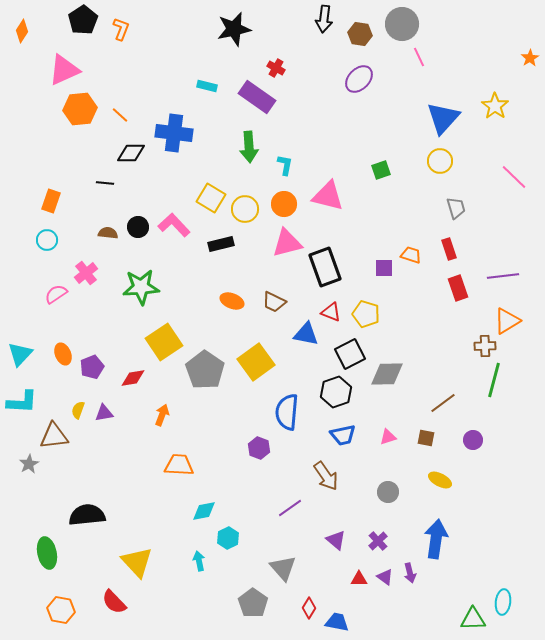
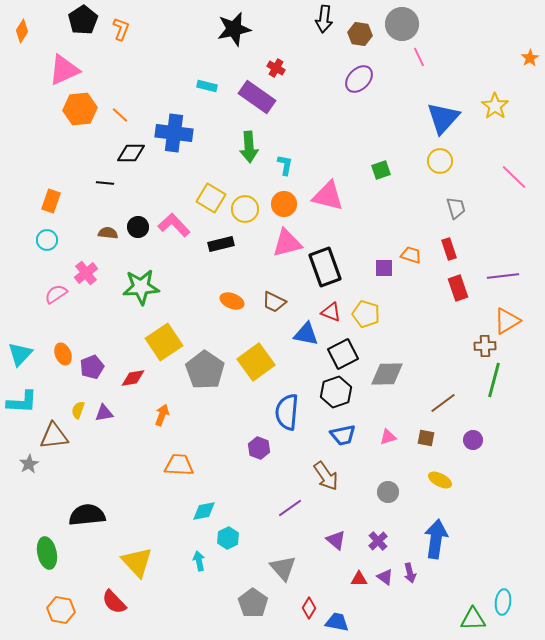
black square at (350, 354): moved 7 px left
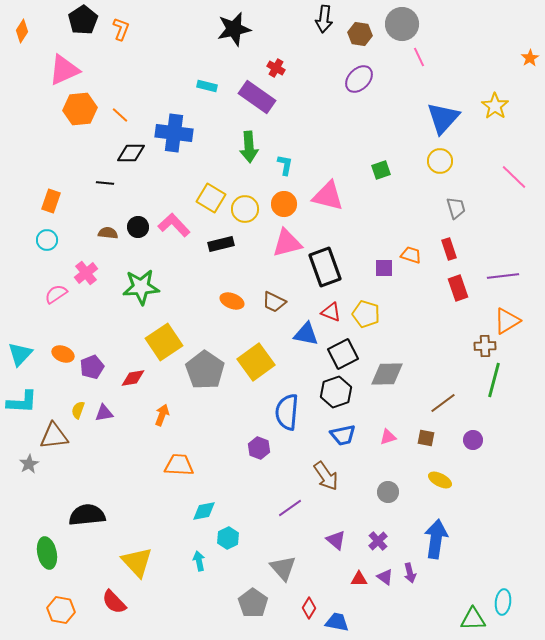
orange ellipse at (63, 354): rotated 45 degrees counterclockwise
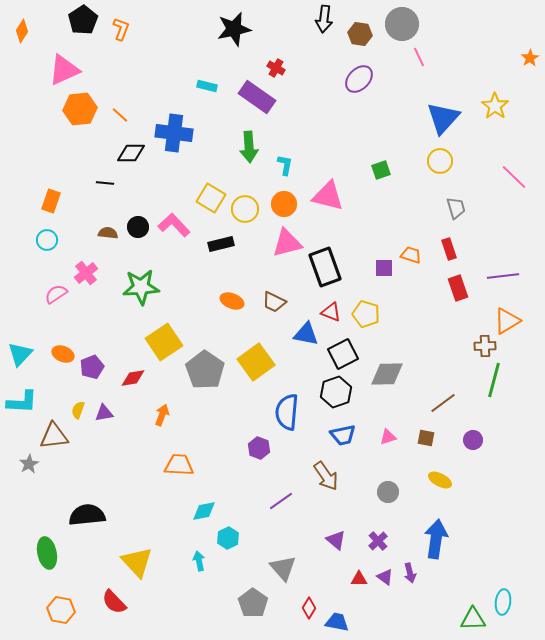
purple line at (290, 508): moved 9 px left, 7 px up
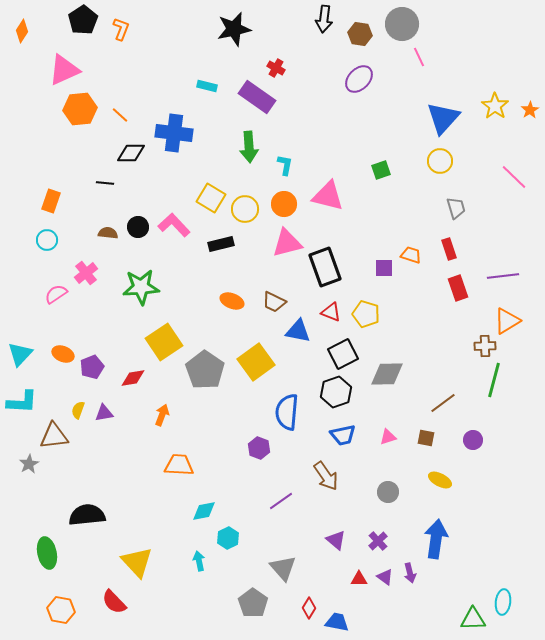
orange star at (530, 58): moved 52 px down
blue triangle at (306, 334): moved 8 px left, 3 px up
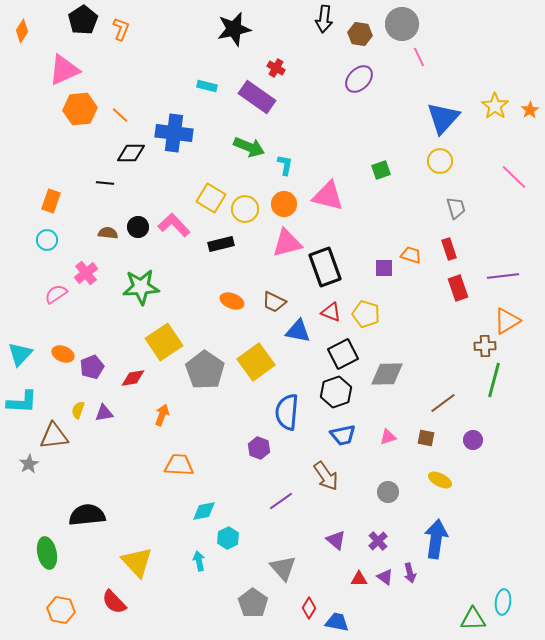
green arrow at (249, 147): rotated 64 degrees counterclockwise
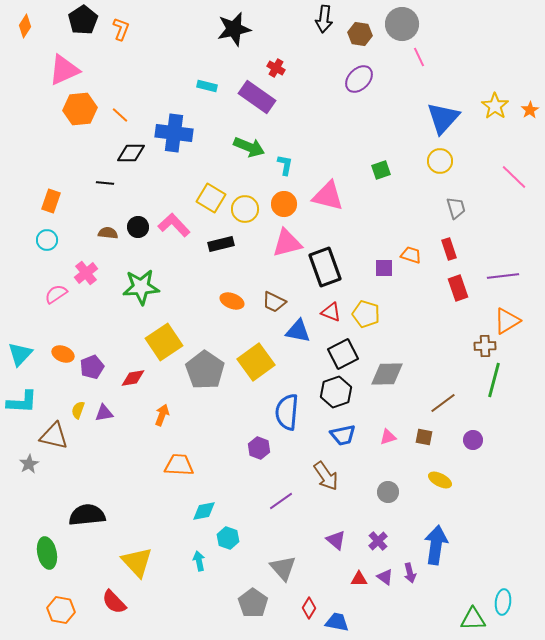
orange diamond at (22, 31): moved 3 px right, 5 px up
brown triangle at (54, 436): rotated 20 degrees clockwise
brown square at (426, 438): moved 2 px left, 1 px up
cyan hexagon at (228, 538): rotated 15 degrees counterclockwise
blue arrow at (436, 539): moved 6 px down
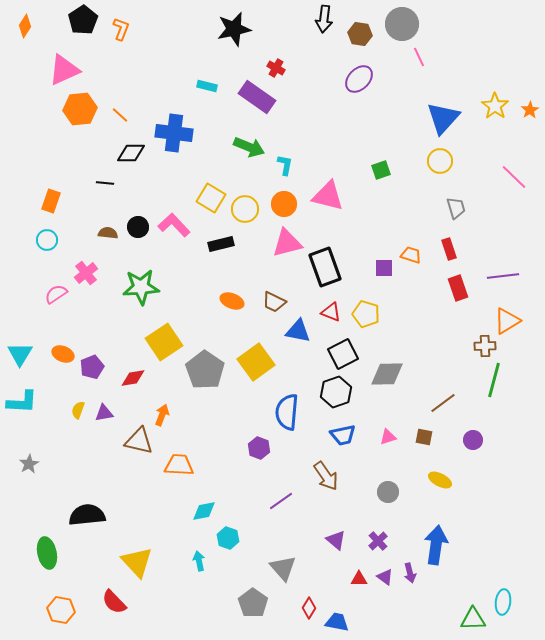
cyan triangle at (20, 354): rotated 12 degrees counterclockwise
brown triangle at (54, 436): moved 85 px right, 5 px down
